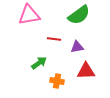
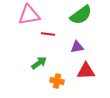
green semicircle: moved 2 px right
red line: moved 6 px left, 5 px up
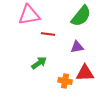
green semicircle: moved 1 px down; rotated 15 degrees counterclockwise
red triangle: moved 1 px left, 2 px down
orange cross: moved 8 px right
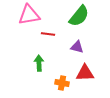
green semicircle: moved 2 px left
purple triangle: rotated 24 degrees clockwise
green arrow: rotated 56 degrees counterclockwise
orange cross: moved 3 px left, 2 px down
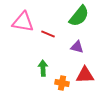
pink triangle: moved 6 px left, 7 px down; rotated 20 degrees clockwise
red line: rotated 16 degrees clockwise
green arrow: moved 4 px right, 5 px down
red triangle: moved 2 px down
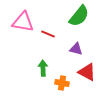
purple triangle: moved 1 px left, 2 px down
red triangle: moved 2 px right, 3 px up; rotated 30 degrees clockwise
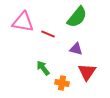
green semicircle: moved 2 px left, 1 px down
green arrow: rotated 35 degrees counterclockwise
red triangle: rotated 36 degrees clockwise
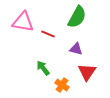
green semicircle: rotated 10 degrees counterclockwise
orange cross: moved 2 px down; rotated 24 degrees clockwise
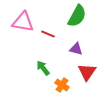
green semicircle: moved 1 px up
